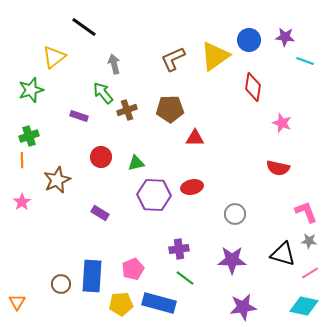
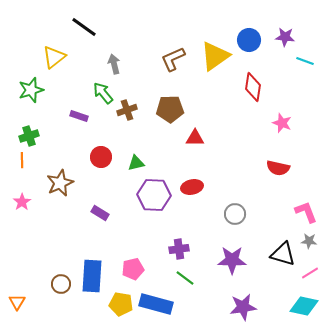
brown star at (57, 180): moved 3 px right, 3 px down
pink pentagon at (133, 269): rotated 10 degrees clockwise
blue rectangle at (159, 303): moved 3 px left, 1 px down
yellow pentagon at (121, 304): rotated 15 degrees clockwise
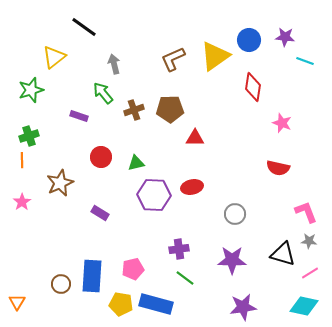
brown cross at (127, 110): moved 7 px right
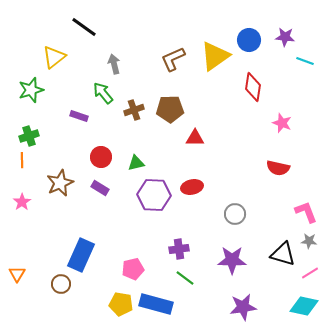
purple rectangle at (100, 213): moved 25 px up
blue rectangle at (92, 276): moved 11 px left, 21 px up; rotated 20 degrees clockwise
orange triangle at (17, 302): moved 28 px up
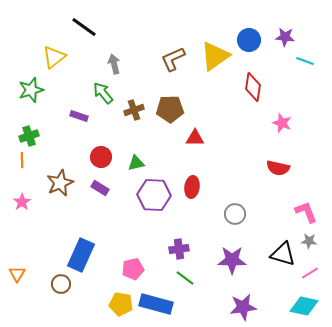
red ellipse at (192, 187): rotated 70 degrees counterclockwise
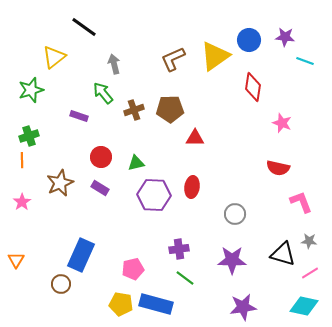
pink L-shape at (306, 212): moved 5 px left, 10 px up
orange triangle at (17, 274): moved 1 px left, 14 px up
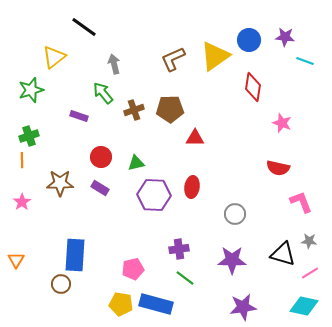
brown star at (60, 183): rotated 24 degrees clockwise
blue rectangle at (81, 255): moved 6 px left; rotated 20 degrees counterclockwise
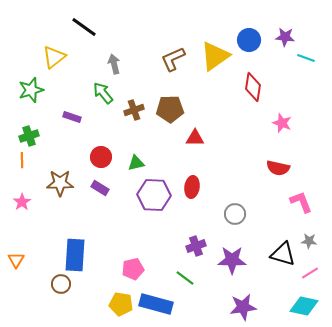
cyan line at (305, 61): moved 1 px right, 3 px up
purple rectangle at (79, 116): moved 7 px left, 1 px down
purple cross at (179, 249): moved 17 px right, 3 px up; rotated 12 degrees counterclockwise
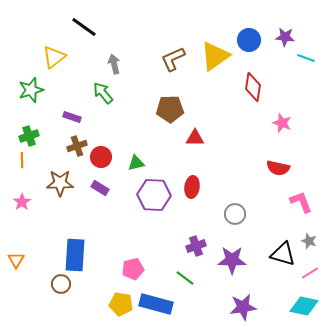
brown cross at (134, 110): moved 57 px left, 36 px down
gray star at (309, 241): rotated 14 degrees clockwise
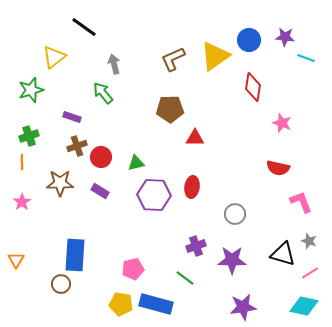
orange line at (22, 160): moved 2 px down
purple rectangle at (100, 188): moved 3 px down
